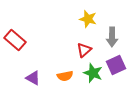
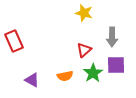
yellow star: moved 4 px left, 6 px up
red rectangle: moved 1 px left, 1 px down; rotated 25 degrees clockwise
purple square: rotated 24 degrees clockwise
green star: rotated 18 degrees clockwise
purple triangle: moved 1 px left, 2 px down
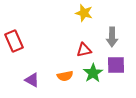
red triangle: rotated 28 degrees clockwise
